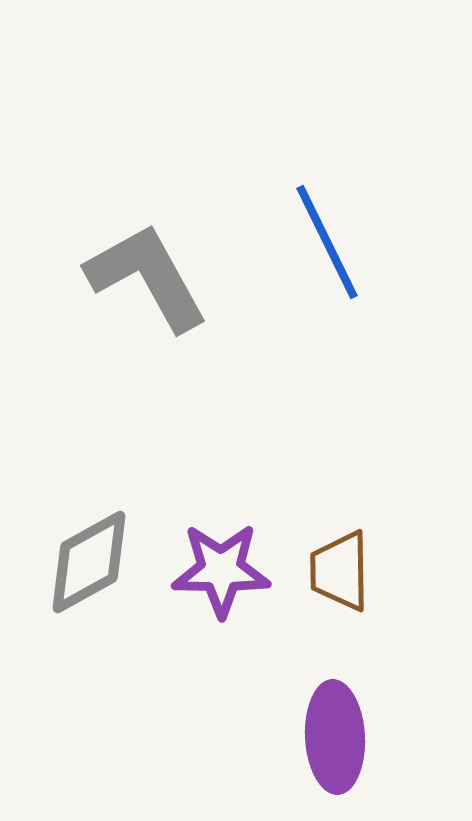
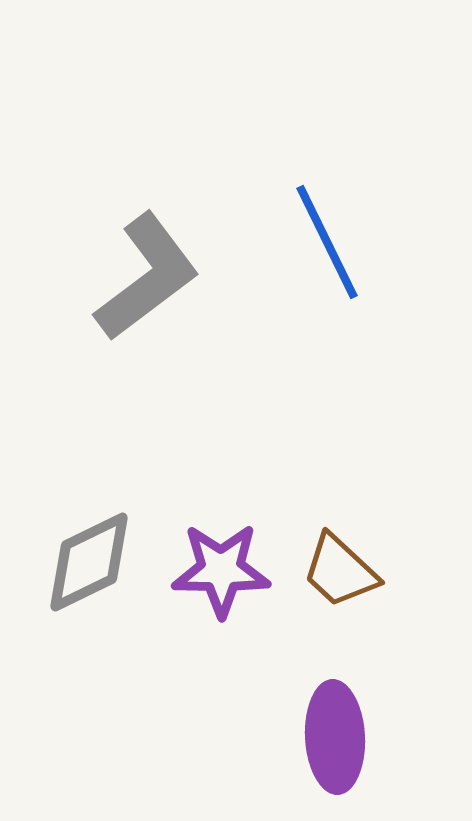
gray L-shape: rotated 82 degrees clockwise
gray diamond: rotated 3 degrees clockwise
brown trapezoid: rotated 46 degrees counterclockwise
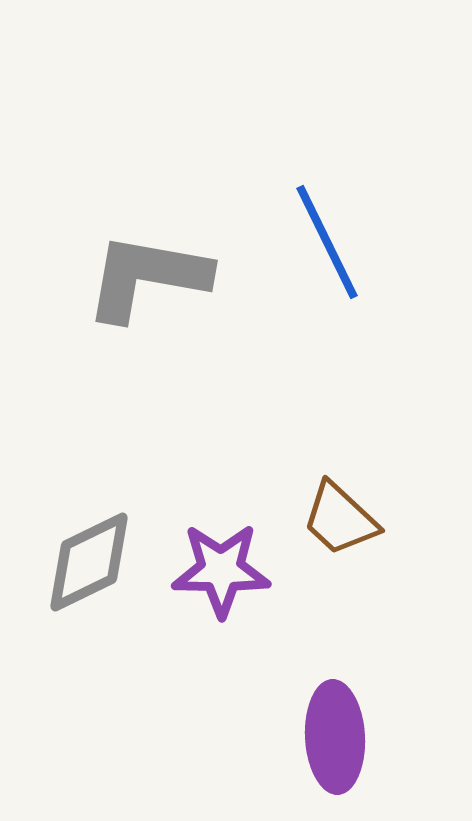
gray L-shape: rotated 133 degrees counterclockwise
brown trapezoid: moved 52 px up
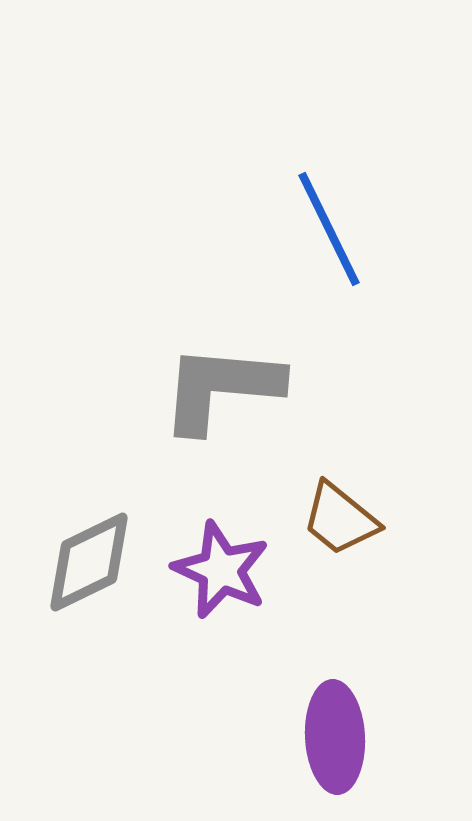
blue line: moved 2 px right, 13 px up
gray L-shape: moved 74 px right, 111 px down; rotated 5 degrees counterclockwise
brown trapezoid: rotated 4 degrees counterclockwise
purple star: rotated 24 degrees clockwise
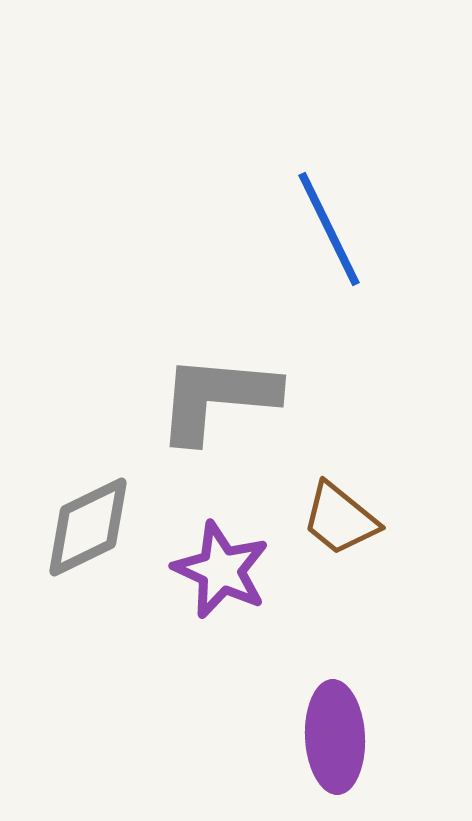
gray L-shape: moved 4 px left, 10 px down
gray diamond: moved 1 px left, 35 px up
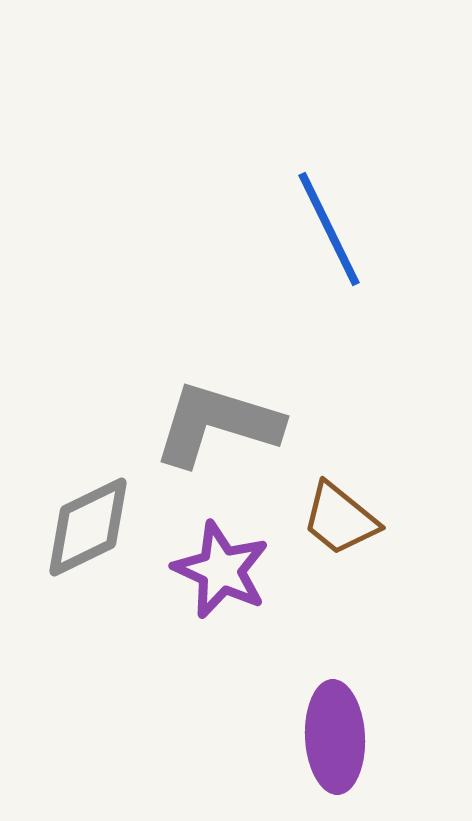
gray L-shape: moved 26 px down; rotated 12 degrees clockwise
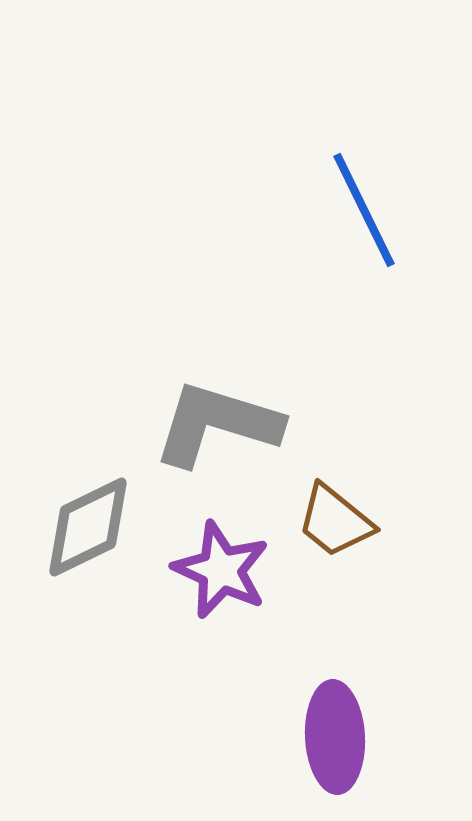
blue line: moved 35 px right, 19 px up
brown trapezoid: moved 5 px left, 2 px down
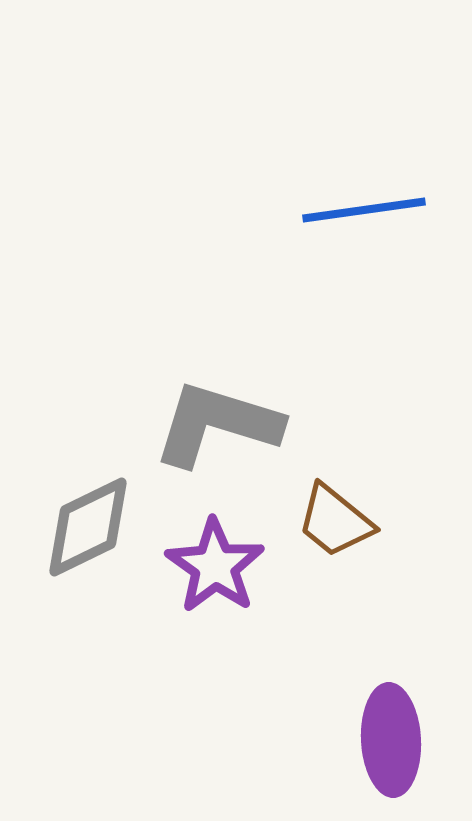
blue line: rotated 72 degrees counterclockwise
purple star: moved 6 px left, 4 px up; rotated 10 degrees clockwise
purple ellipse: moved 56 px right, 3 px down
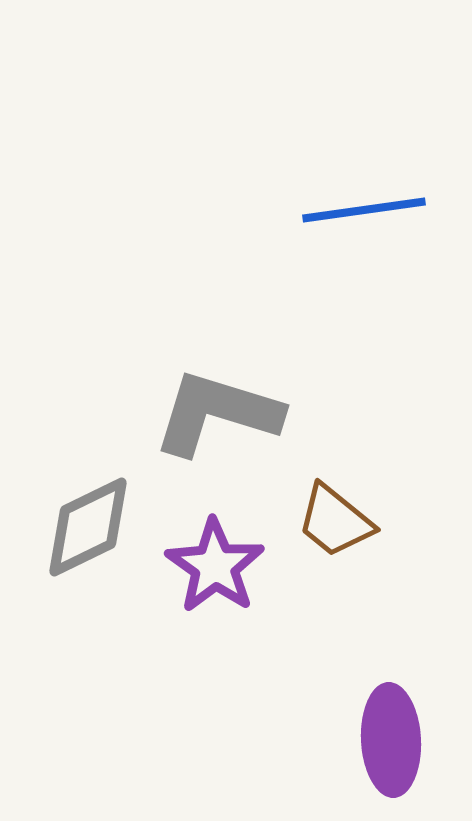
gray L-shape: moved 11 px up
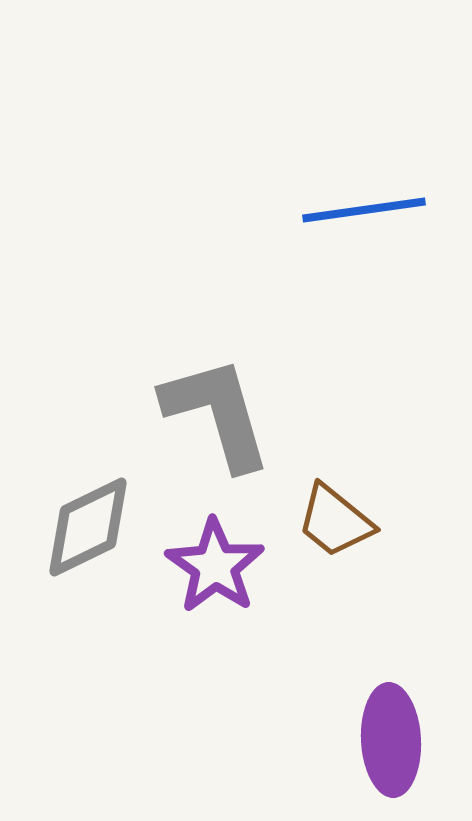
gray L-shape: rotated 57 degrees clockwise
